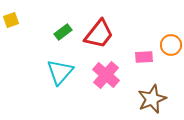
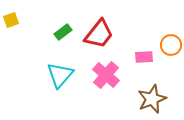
cyan triangle: moved 3 px down
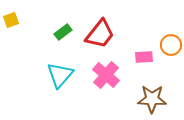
red trapezoid: moved 1 px right
brown star: rotated 24 degrees clockwise
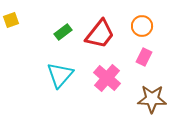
orange circle: moved 29 px left, 19 px up
pink rectangle: rotated 60 degrees counterclockwise
pink cross: moved 1 px right, 3 px down
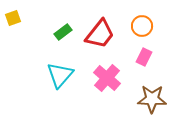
yellow square: moved 2 px right, 2 px up
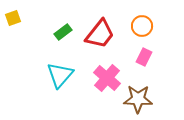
brown star: moved 14 px left
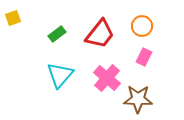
green rectangle: moved 6 px left, 2 px down
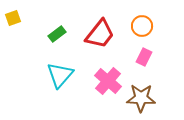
pink cross: moved 1 px right, 3 px down
brown star: moved 3 px right, 1 px up
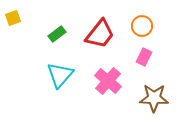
brown star: moved 13 px right
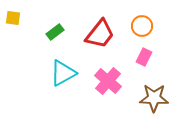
yellow square: rotated 28 degrees clockwise
green rectangle: moved 2 px left, 2 px up
cyan triangle: moved 3 px right, 2 px up; rotated 20 degrees clockwise
